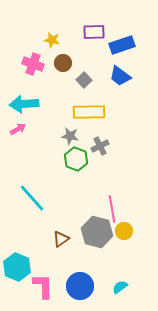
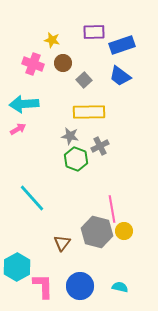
brown triangle: moved 1 px right, 4 px down; rotated 18 degrees counterclockwise
cyan hexagon: rotated 8 degrees clockwise
cyan semicircle: rotated 49 degrees clockwise
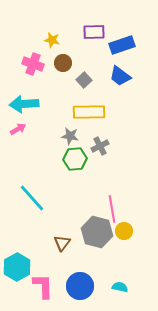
green hexagon: moved 1 px left; rotated 25 degrees counterclockwise
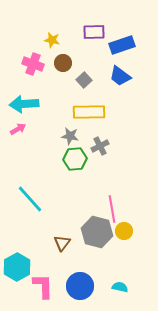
cyan line: moved 2 px left, 1 px down
